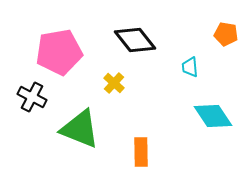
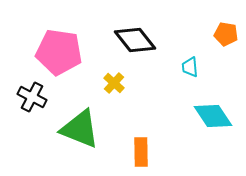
pink pentagon: rotated 18 degrees clockwise
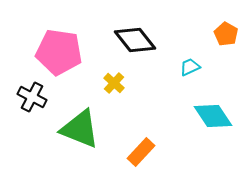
orange pentagon: rotated 20 degrees clockwise
cyan trapezoid: rotated 70 degrees clockwise
orange rectangle: rotated 44 degrees clockwise
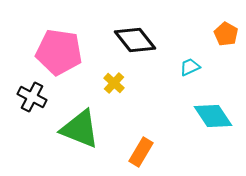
orange rectangle: rotated 12 degrees counterclockwise
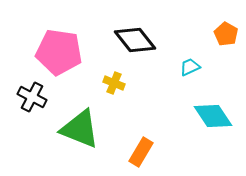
yellow cross: rotated 20 degrees counterclockwise
